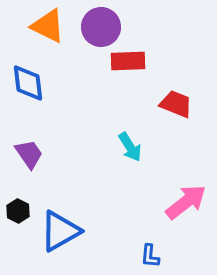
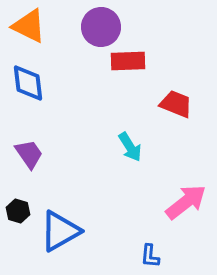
orange triangle: moved 19 px left
black hexagon: rotated 10 degrees counterclockwise
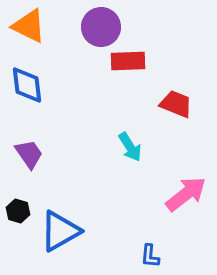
blue diamond: moved 1 px left, 2 px down
pink arrow: moved 8 px up
